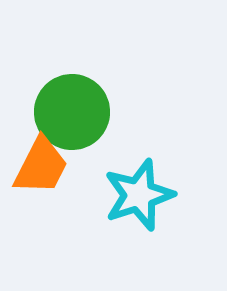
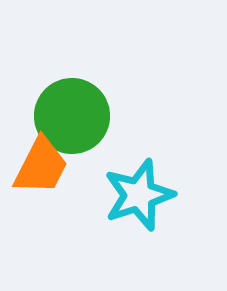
green circle: moved 4 px down
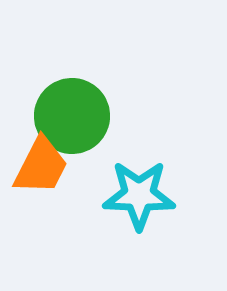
cyan star: rotated 20 degrees clockwise
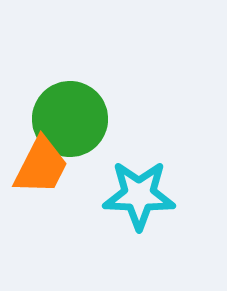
green circle: moved 2 px left, 3 px down
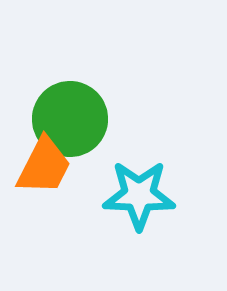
orange trapezoid: moved 3 px right
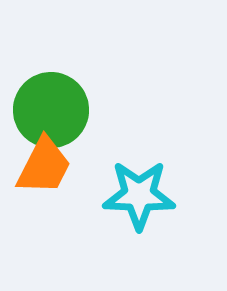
green circle: moved 19 px left, 9 px up
